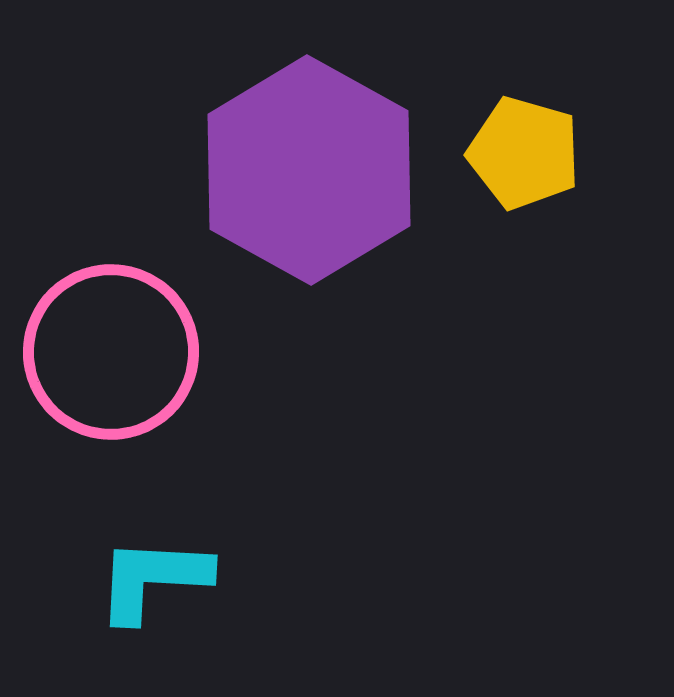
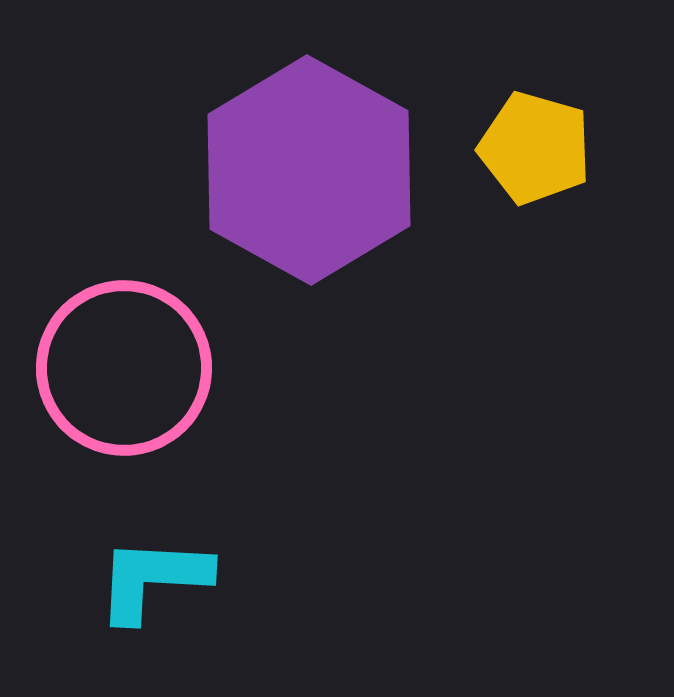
yellow pentagon: moved 11 px right, 5 px up
pink circle: moved 13 px right, 16 px down
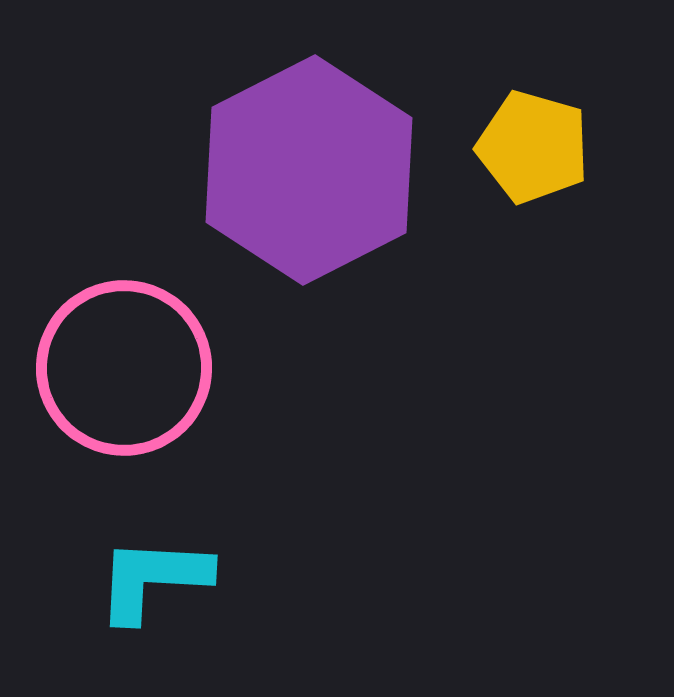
yellow pentagon: moved 2 px left, 1 px up
purple hexagon: rotated 4 degrees clockwise
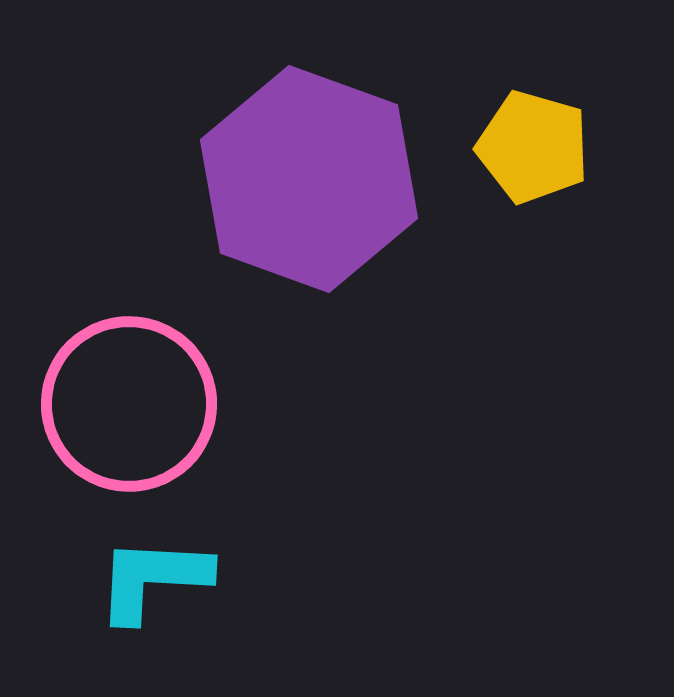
purple hexagon: moved 9 px down; rotated 13 degrees counterclockwise
pink circle: moved 5 px right, 36 px down
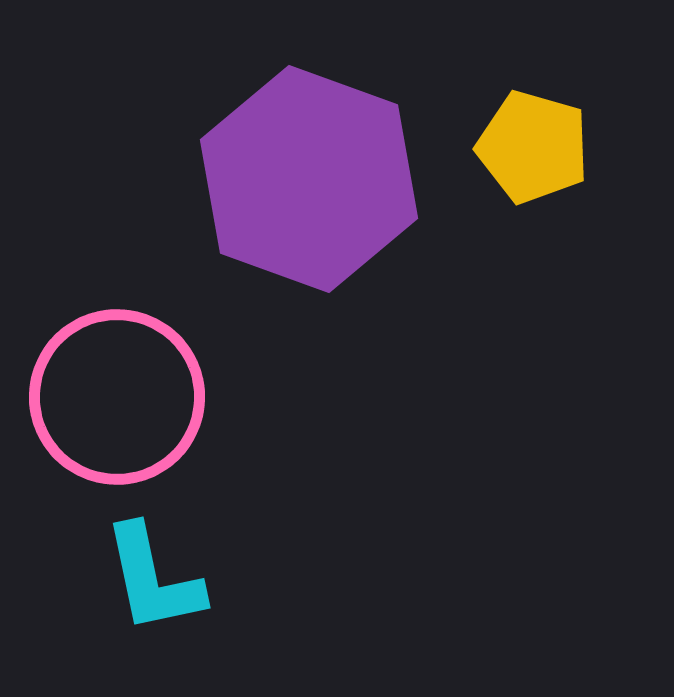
pink circle: moved 12 px left, 7 px up
cyan L-shape: rotated 105 degrees counterclockwise
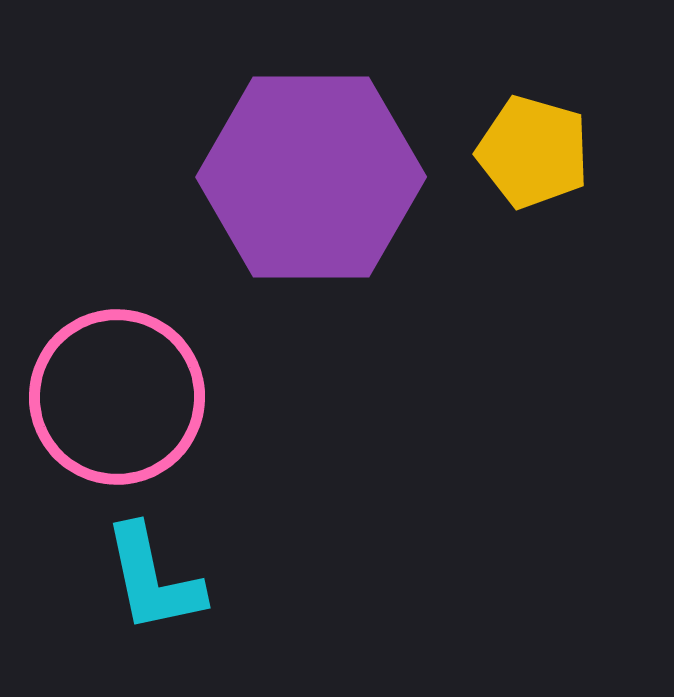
yellow pentagon: moved 5 px down
purple hexagon: moved 2 px right, 2 px up; rotated 20 degrees counterclockwise
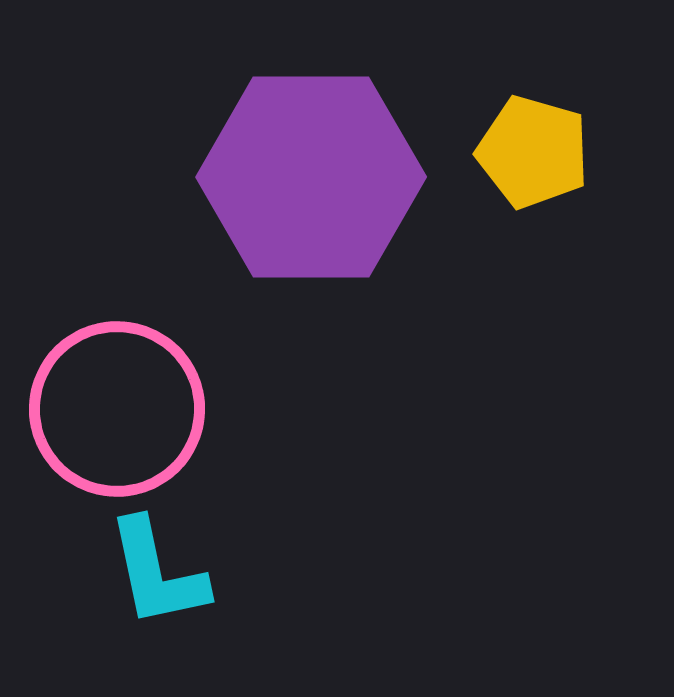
pink circle: moved 12 px down
cyan L-shape: moved 4 px right, 6 px up
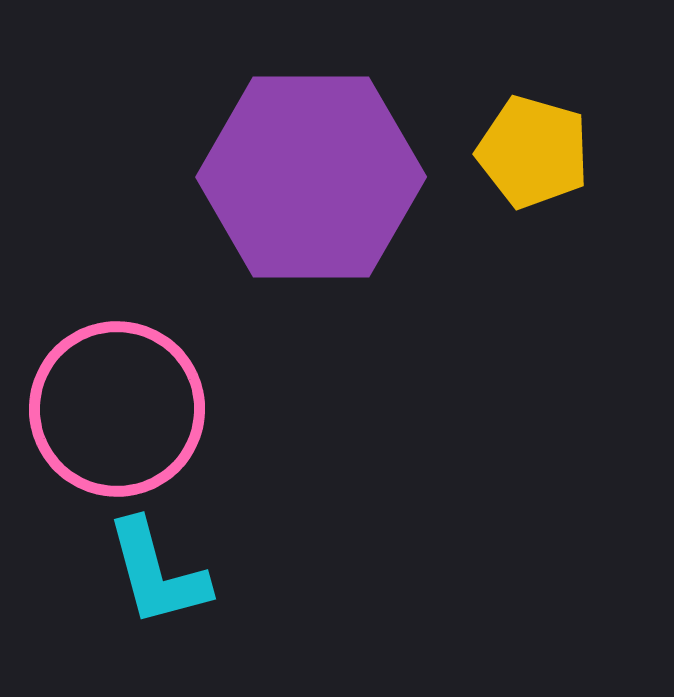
cyan L-shape: rotated 3 degrees counterclockwise
